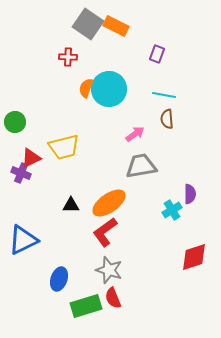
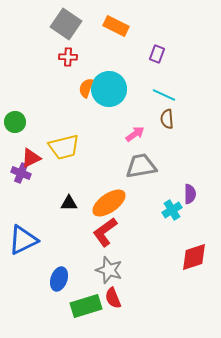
gray square: moved 22 px left
cyan line: rotated 15 degrees clockwise
black triangle: moved 2 px left, 2 px up
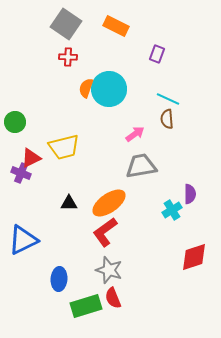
cyan line: moved 4 px right, 4 px down
blue ellipse: rotated 15 degrees counterclockwise
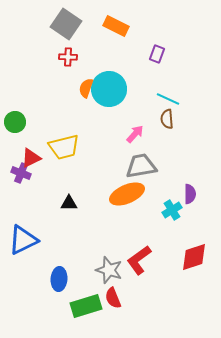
pink arrow: rotated 12 degrees counterclockwise
orange ellipse: moved 18 px right, 9 px up; rotated 12 degrees clockwise
red L-shape: moved 34 px right, 28 px down
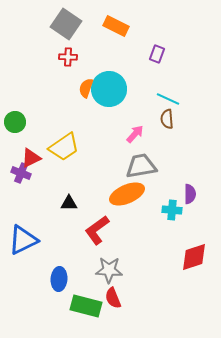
yellow trapezoid: rotated 20 degrees counterclockwise
cyan cross: rotated 36 degrees clockwise
red L-shape: moved 42 px left, 30 px up
gray star: rotated 16 degrees counterclockwise
green rectangle: rotated 32 degrees clockwise
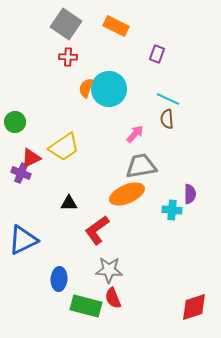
red diamond: moved 50 px down
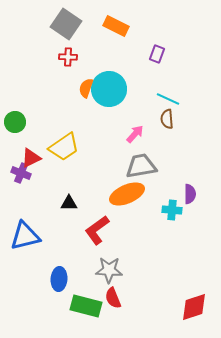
blue triangle: moved 2 px right, 4 px up; rotated 12 degrees clockwise
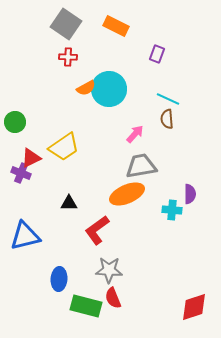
orange semicircle: rotated 138 degrees counterclockwise
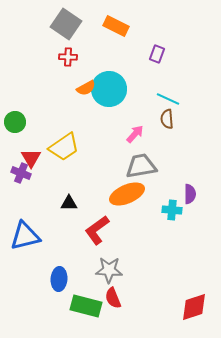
red triangle: rotated 35 degrees counterclockwise
